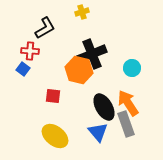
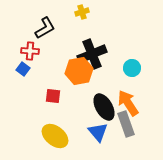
orange hexagon: moved 1 px down; rotated 24 degrees counterclockwise
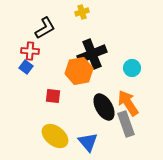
blue square: moved 3 px right, 2 px up
blue triangle: moved 10 px left, 10 px down
